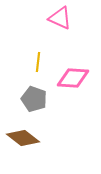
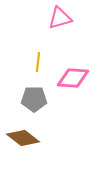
pink triangle: rotated 40 degrees counterclockwise
gray pentagon: rotated 20 degrees counterclockwise
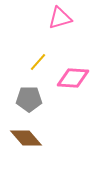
yellow line: rotated 36 degrees clockwise
gray pentagon: moved 5 px left
brown diamond: moved 3 px right; rotated 12 degrees clockwise
